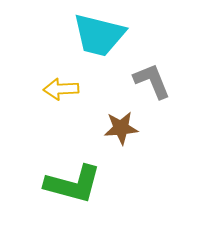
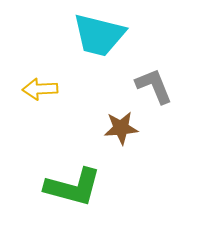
gray L-shape: moved 2 px right, 5 px down
yellow arrow: moved 21 px left
green L-shape: moved 3 px down
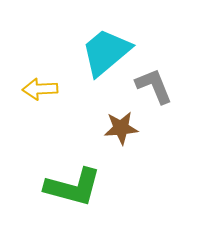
cyan trapezoid: moved 7 px right, 17 px down; rotated 126 degrees clockwise
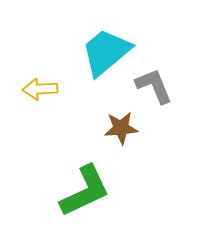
green L-shape: moved 12 px right, 4 px down; rotated 40 degrees counterclockwise
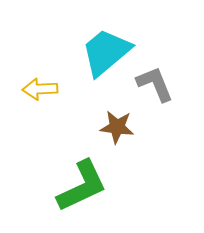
gray L-shape: moved 1 px right, 2 px up
brown star: moved 4 px left, 1 px up; rotated 12 degrees clockwise
green L-shape: moved 3 px left, 5 px up
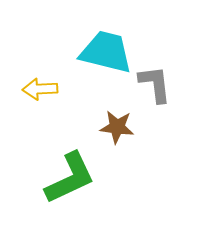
cyan trapezoid: rotated 54 degrees clockwise
gray L-shape: rotated 15 degrees clockwise
green L-shape: moved 12 px left, 8 px up
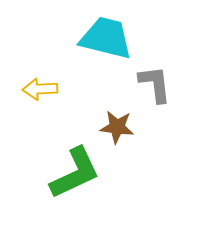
cyan trapezoid: moved 14 px up
green L-shape: moved 5 px right, 5 px up
